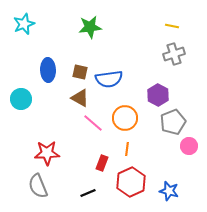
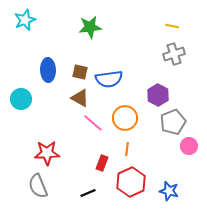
cyan star: moved 1 px right, 4 px up
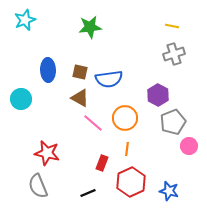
red star: rotated 15 degrees clockwise
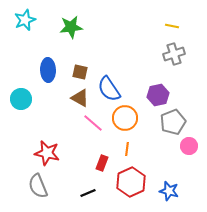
green star: moved 19 px left
blue semicircle: moved 10 px down; rotated 64 degrees clockwise
purple hexagon: rotated 20 degrees clockwise
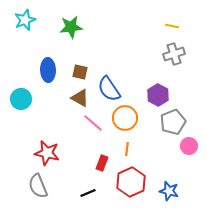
purple hexagon: rotated 20 degrees counterclockwise
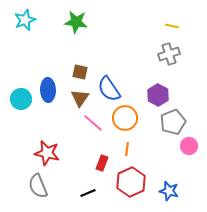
green star: moved 5 px right, 5 px up; rotated 15 degrees clockwise
gray cross: moved 5 px left
blue ellipse: moved 20 px down
brown triangle: rotated 36 degrees clockwise
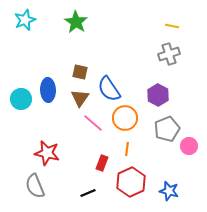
green star: rotated 25 degrees clockwise
gray pentagon: moved 6 px left, 7 px down
gray semicircle: moved 3 px left
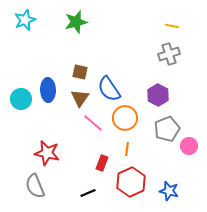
green star: rotated 25 degrees clockwise
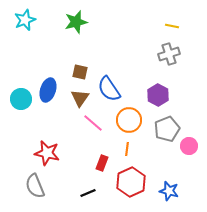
blue ellipse: rotated 20 degrees clockwise
orange circle: moved 4 px right, 2 px down
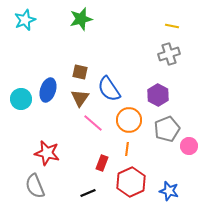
green star: moved 5 px right, 3 px up
